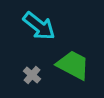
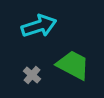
cyan arrow: rotated 56 degrees counterclockwise
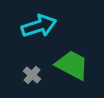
green trapezoid: moved 1 px left
